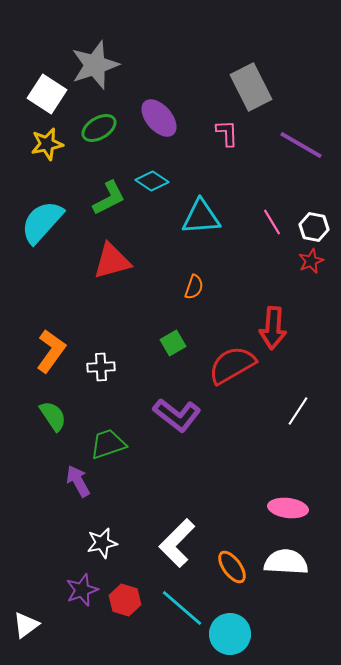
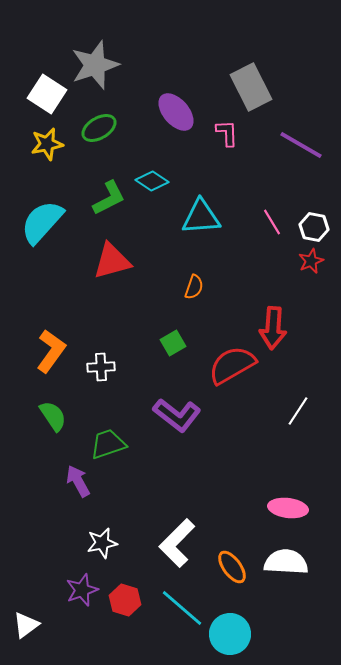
purple ellipse: moved 17 px right, 6 px up
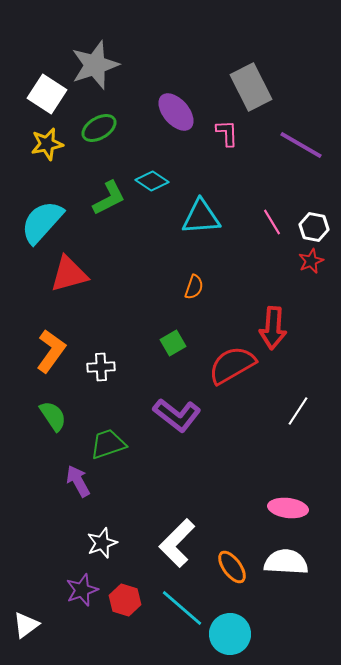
red triangle: moved 43 px left, 13 px down
white star: rotated 8 degrees counterclockwise
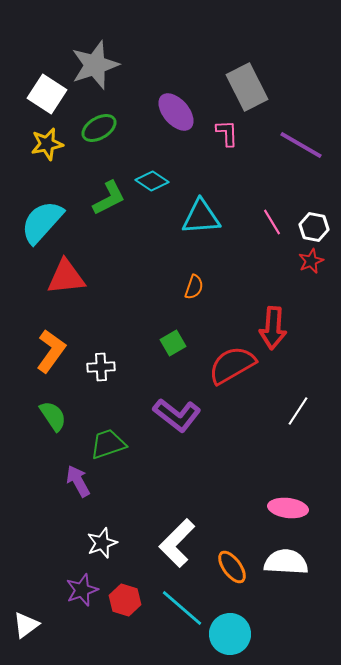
gray rectangle: moved 4 px left
red triangle: moved 3 px left, 3 px down; rotated 9 degrees clockwise
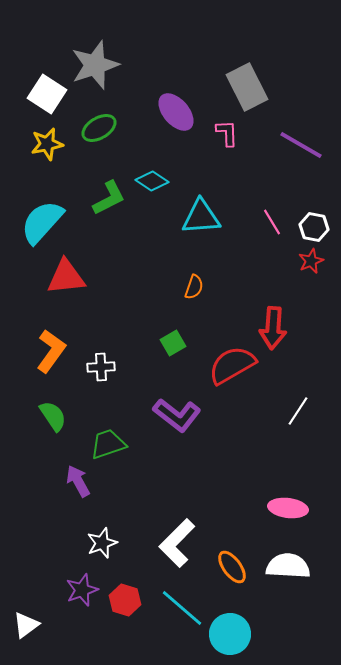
white semicircle: moved 2 px right, 4 px down
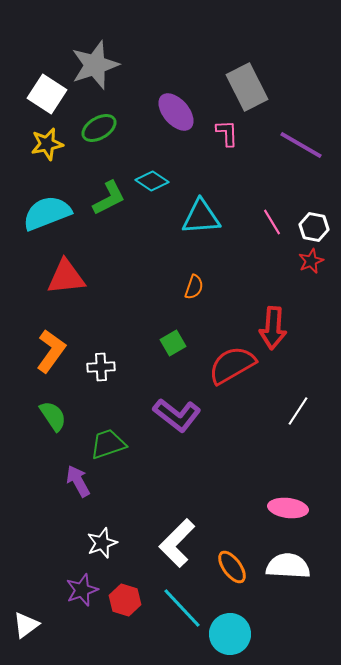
cyan semicircle: moved 5 px right, 9 px up; rotated 27 degrees clockwise
cyan line: rotated 6 degrees clockwise
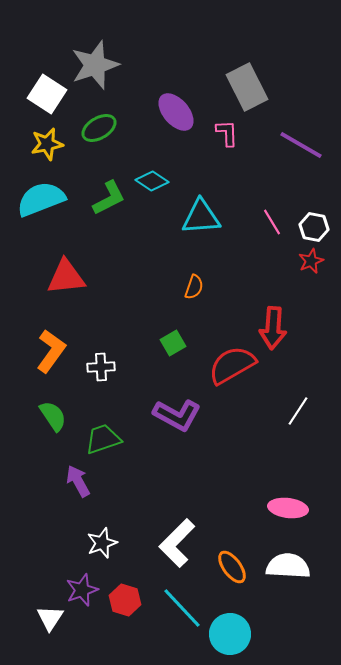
cyan semicircle: moved 6 px left, 14 px up
purple L-shape: rotated 9 degrees counterclockwise
green trapezoid: moved 5 px left, 5 px up
white triangle: moved 24 px right, 7 px up; rotated 20 degrees counterclockwise
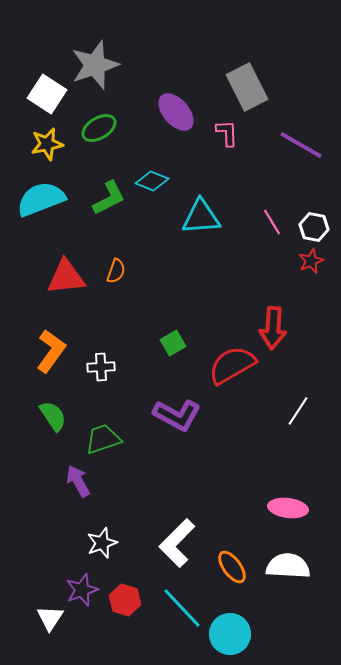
cyan diamond: rotated 12 degrees counterclockwise
orange semicircle: moved 78 px left, 16 px up
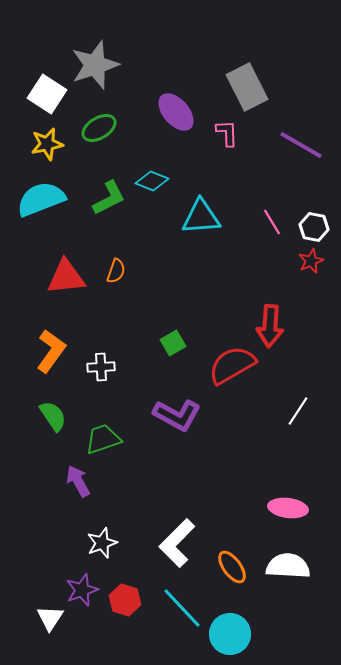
red arrow: moved 3 px left, 2 px up
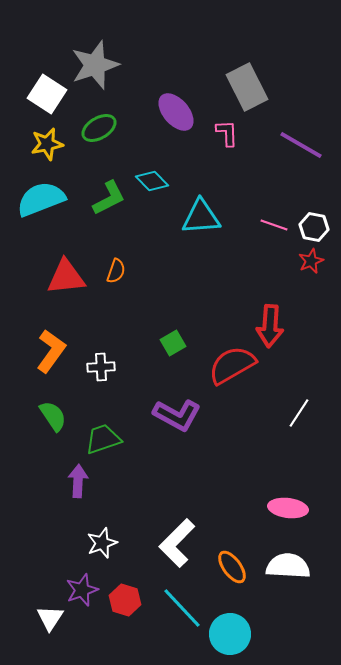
cyan diamond: rotated 24 degrees clockwise
pink line: moved 2 px right, 3 px down; rotated 40 degrees counterclockwise
white line: moved 1 px right, 2 px down
purple arrow: rotated 32 degrees clockwise
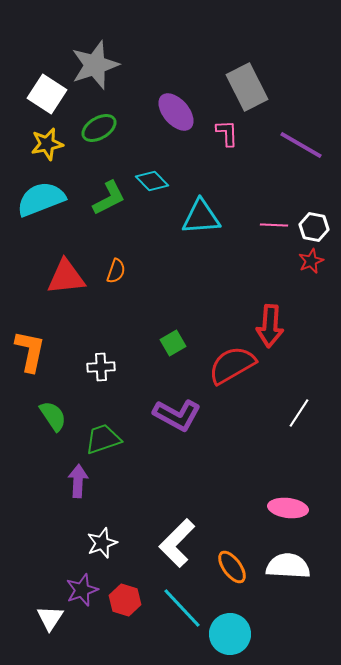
pink line: rotated 16 degrees counterclockwise
orange L-shape: moved 21 px left; rotated 24 degrees counterclockwise
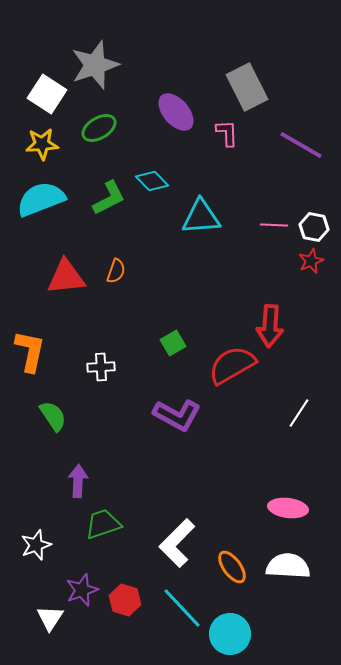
yellow star: moved 5 px left; rotated 8 degrees clockwise
green trapezoid: moved 85 px down
white star: moved 66 px left, 2 px down
